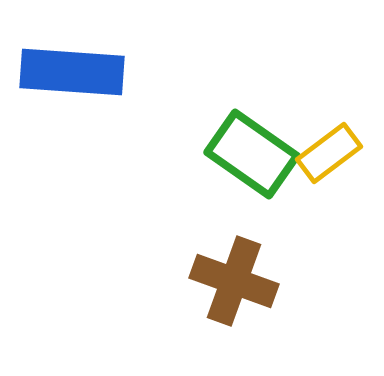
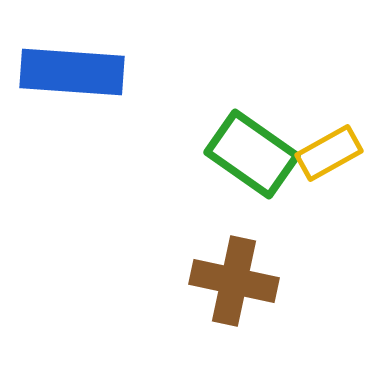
yellow rectangle: rotated 8 degrees clockwise
brown cross: rotated 8 degrees counterclockwise
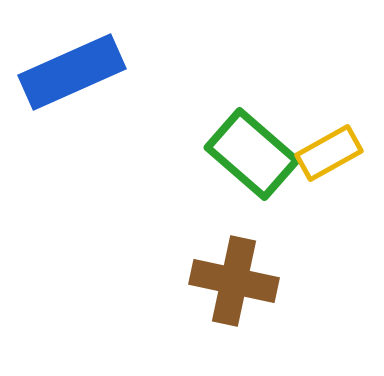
blue rectangle: rotated 28 degrees counterclockwise
green rectangle: rotated 6 degrees clockwise
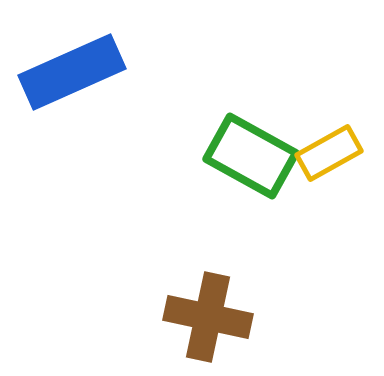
green rectangle: moved 1 px left, 2 px down; rotated 12 degrees counterclockwise
brown cross: moved 26 px left, 36 px down
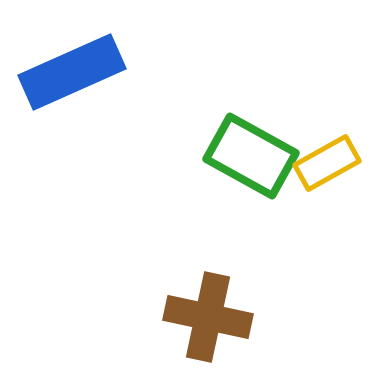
yellow rectangle: moved 2 px left, 10 px down
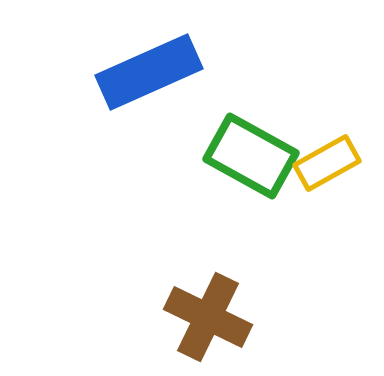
blue rectangle: moved 77 px right
brown cross: rotated 14 degrees clockwise
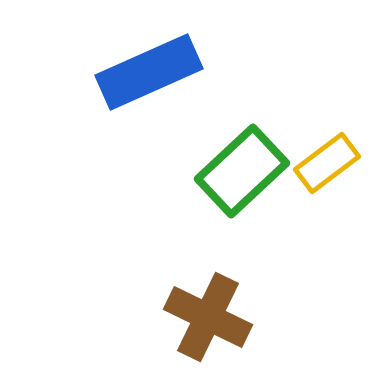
green rectangle: moved 9 px left, 15 px down; rotated 72 degrees counterclockwise
yellow rectangle: rotated 8 degrees counterclockwise
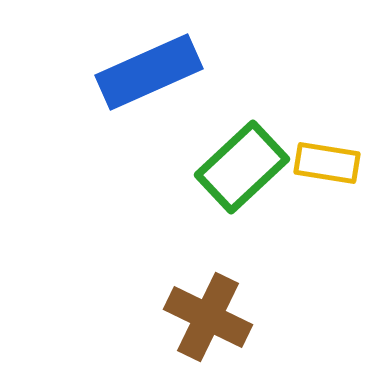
yellow rectangle: rotated 46 degrees clockwise
green rectangle: moved 4 px up
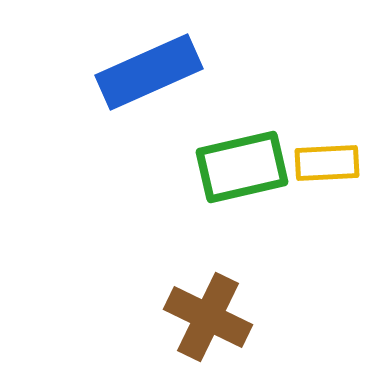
yellow rectangle: rotated 12 degrees counterclockwise
green rectangle: rotated 30 degrees clockwise
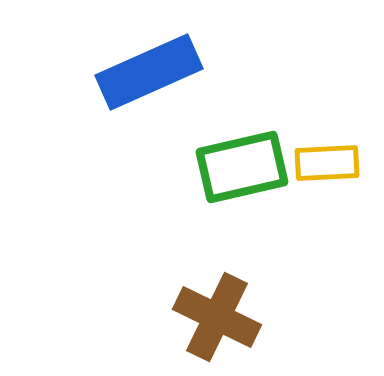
brown cross: moved 9 px right
